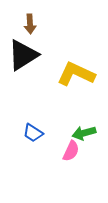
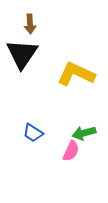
black triangle: moved 1 px left, 1 px up; rotated 24 degrees counterclockwise
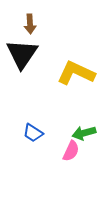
yellow L-shape: moved 1 px up
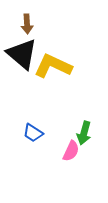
brown arrow: moved 3 px left
black triangle: rotated 24 degrees counterclockwise
yellow L-shape: moved 23 px left, 7 px up
green arrow: rotated 60 degrees counterclockwise
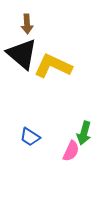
blue trapezoid: moved 3 px left, 4 px down
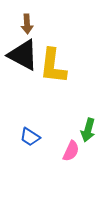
black triangle: moved 1 px right, 1 px down; rotated 12 degrees counterclockwise
yellow L-shape: rotated 108 degrees counterclockwise
green arrow: moved 4 px right, 3 px up
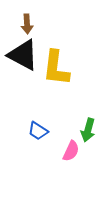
yellow L-shape: moved 3 px right, 2 px down
blue trapezoid: moved 8 px right, 6 px up
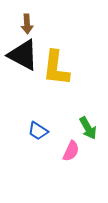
green arrow: moved 2 px up; rotated 45 degrees counterclockwise
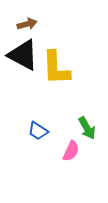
brown arrow: rotated 102 degrees counterclockwise
yellow L-shape: rotated 9 degrees counterclockwise
green arrow: moved 1 px left
